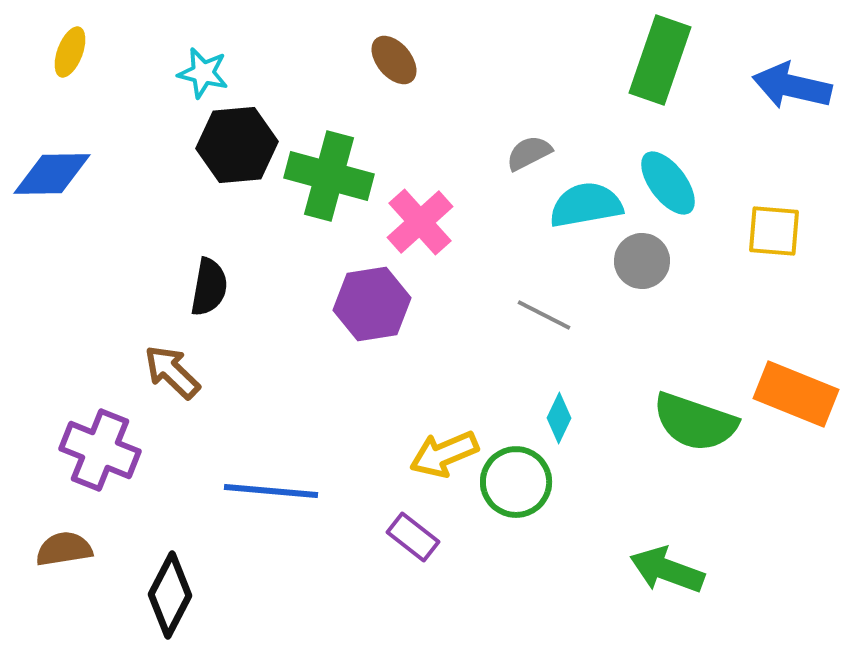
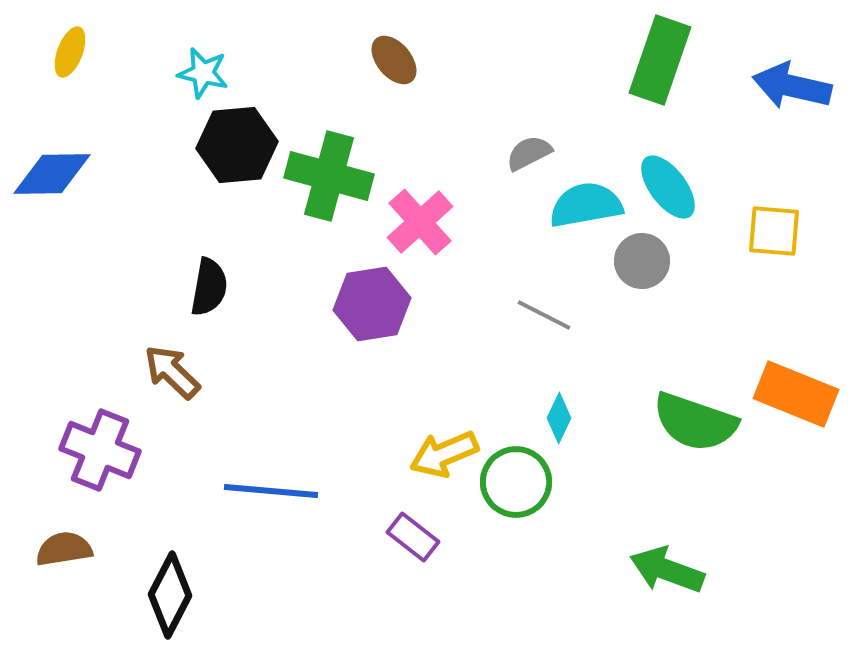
cyan ellipse: moved 4 px down
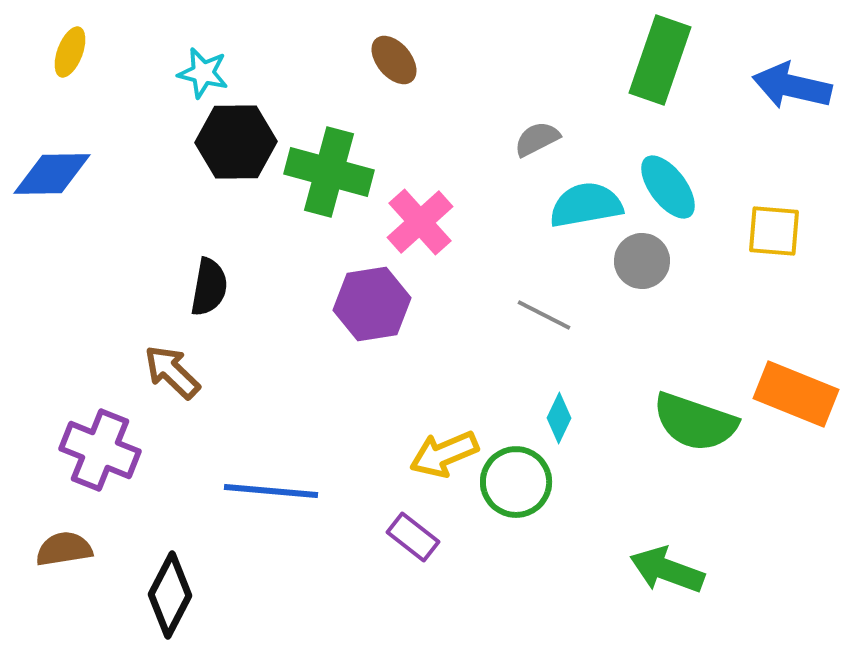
black hexagon: moved 1 px left, 3 px up; rotated 4 degrees clockwise
gray semicircle: moved 8 px right, 14 px up
green cross: moved 4 px up
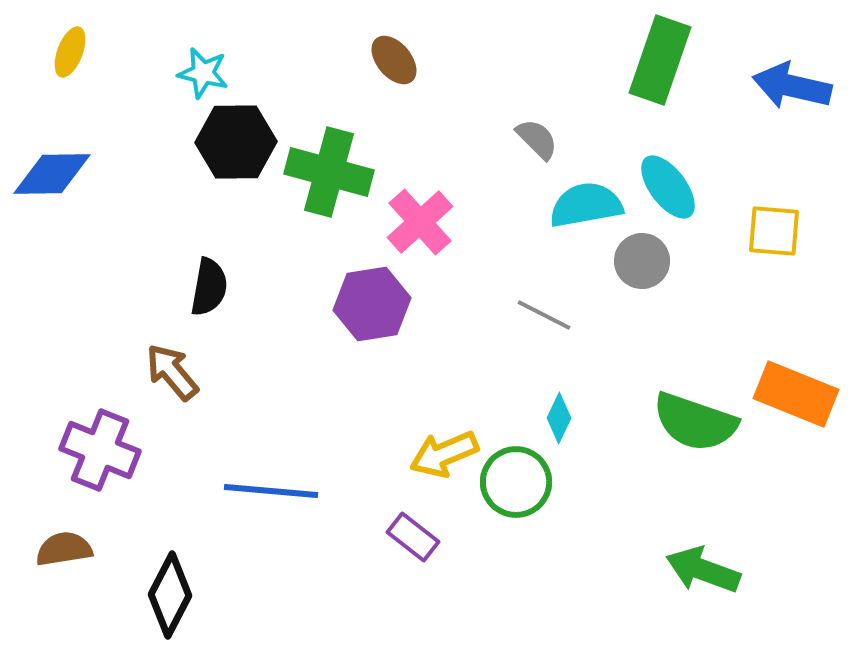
gray semicircle: rotated 72 degrees clockwise
brown arrow: rotated 6 degrees clockwise
green arrow: moved 36 px right
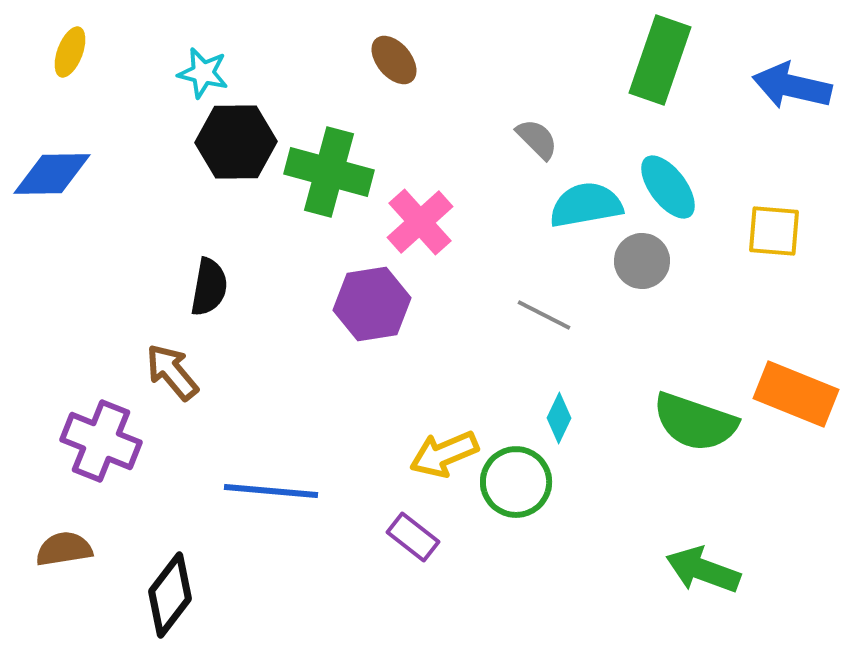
purple cross: moved 1 px right, 9 px up
black diamond: rotated 10 degrees clockwise
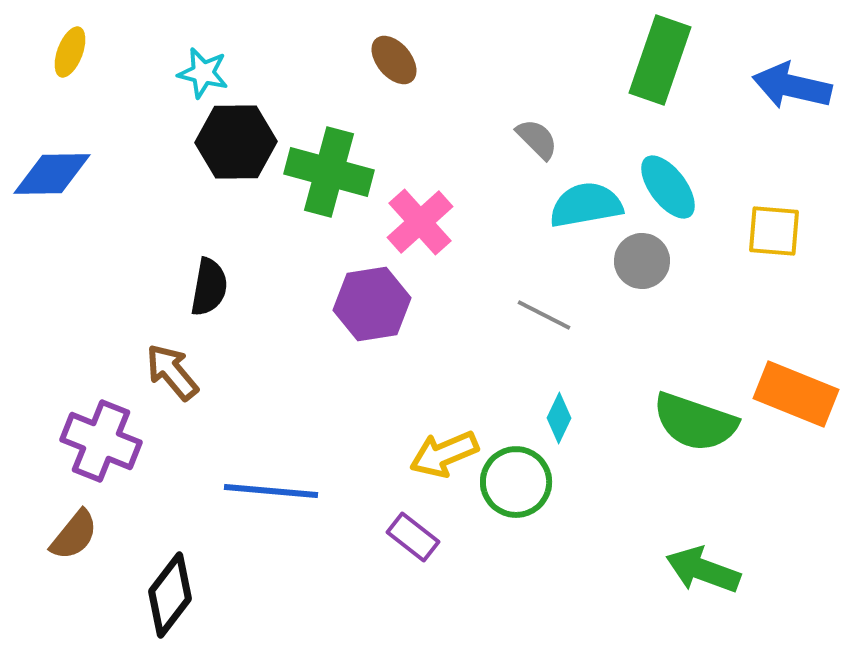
brown semicircle: moved 10 px right, 14 px up; rotated 138 degrees clockwise
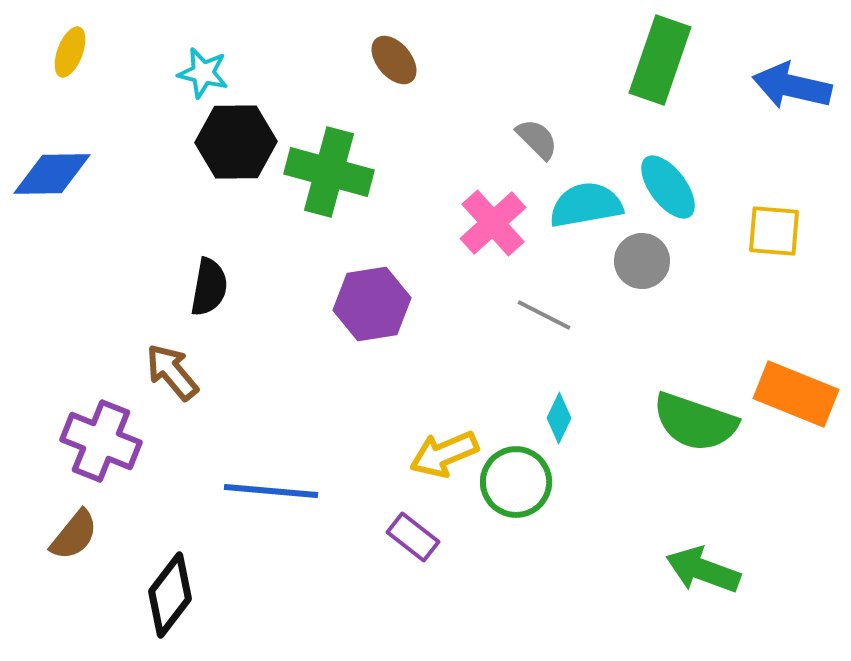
pink cross: moved 73 px right, 1 px down
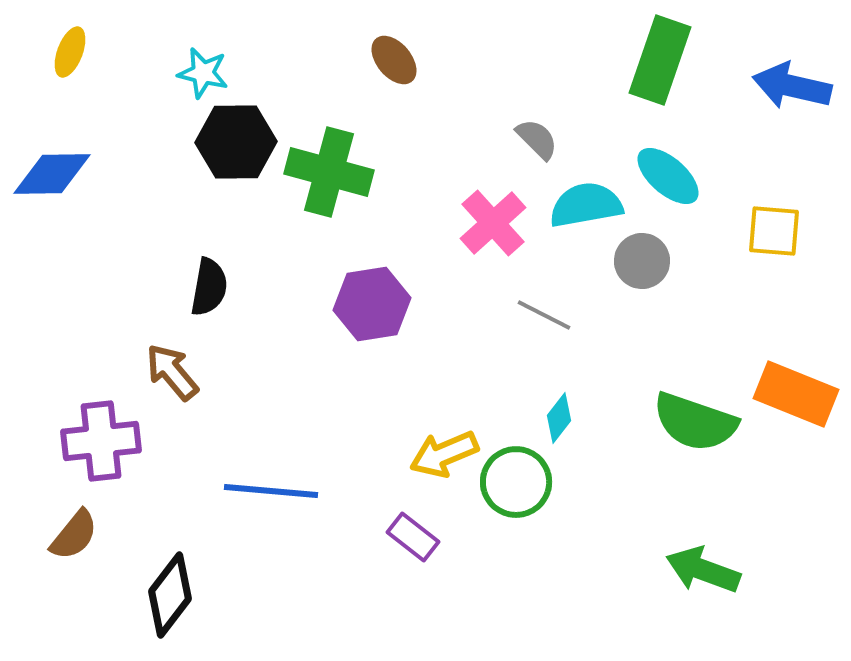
cyan ellipse: moved 11 px up; rotated 12 degrees counterclockwise
cyan diamond: rotated 12 degrees clockwise
purple cross: rotated 28 degrees counterclockwise
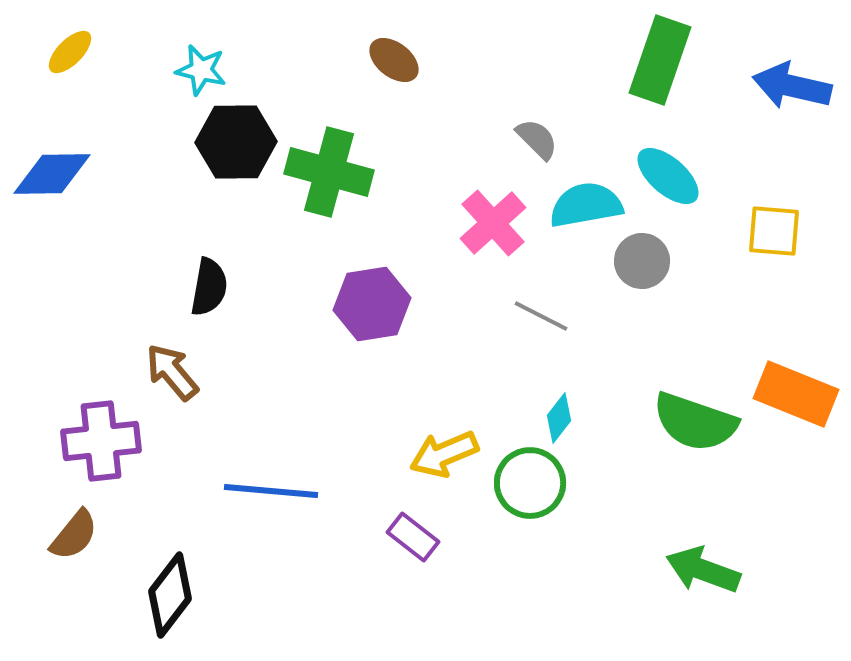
yellow ellipse: rotated 24 degrees clockwise
brown ellipse: rotated 12 degrees counterclockwise
cyan star: moved 2 px left, 3 px up
gray line: moved 3 px left, 1 px down
green circle: moved 14 px right, 1 px down
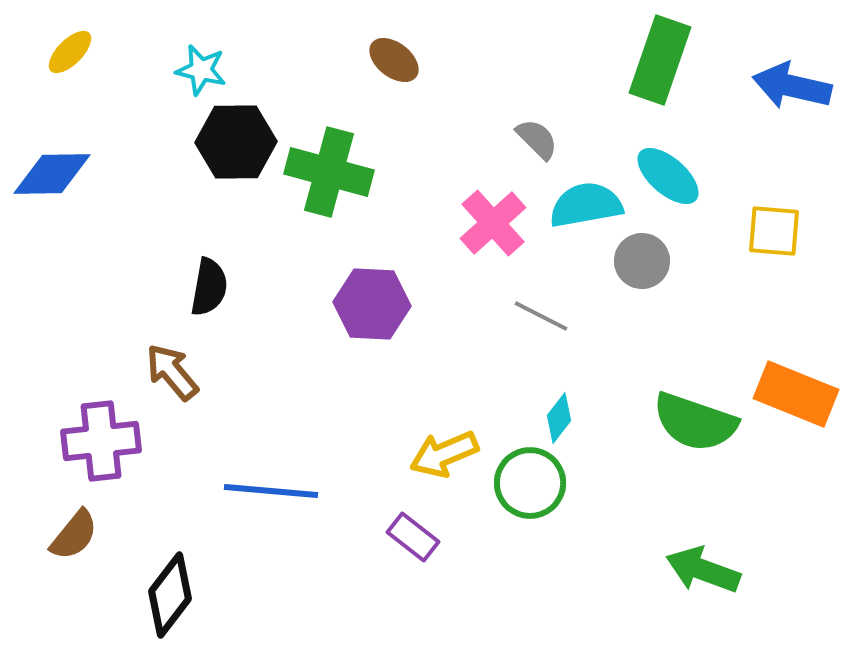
purple hexagon: rotated 12 degrees clockwise
